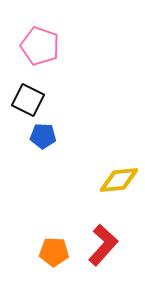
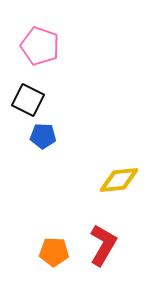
red L-shape: rotated 12 degrees counterclockwise
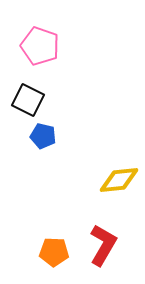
blue pentagon: rotated 10 degrees clockwise
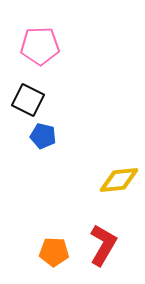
pink pentagon: rotated 21 degrees counterclockwise
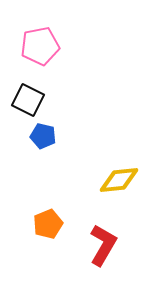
pink pentagon: rotated 9 degrees counterclockwise
orange pentagon: moved 6 px left, 28 px up; rotated 24 degrees counterclockwise
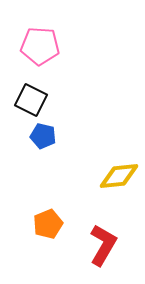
pink pentagon: rotated 15 degrees clockwise
black square: moved 3 px right
yellow diamond: moved 4 px up
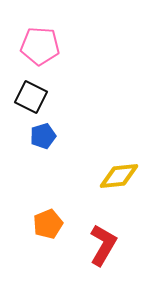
black square: moved 3 px up
blue pentagon: rotated 30 degrees counterclockwise
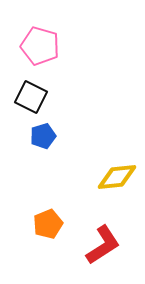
pink pentagon: rotated 12 degrees clockwise
yellow diamond: moved 2 px left, 1 px down
red L-shape: rotated 27 degrees clockwise
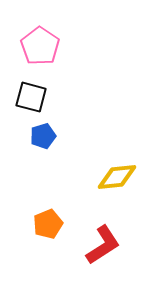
pink pentagon: rotated 18 degrees clockwise
black square: rotated 12 degrees counterclockwise
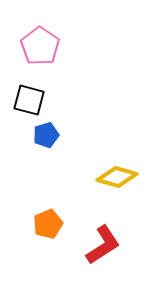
black square: moved 2 px left, 3 px down
blue pentagon: moved 3 px right, 1 px up
yellow diamond: rotated 21 degrees clockwise
